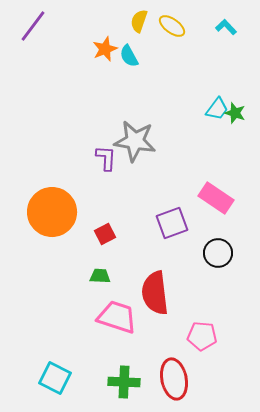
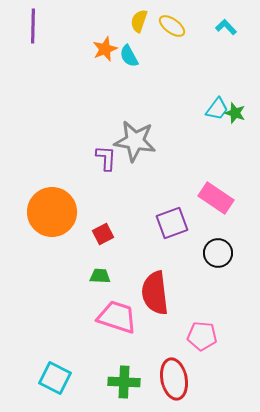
purple line: rotated 36 degrees counterclockwise
red square: moved 2 px left
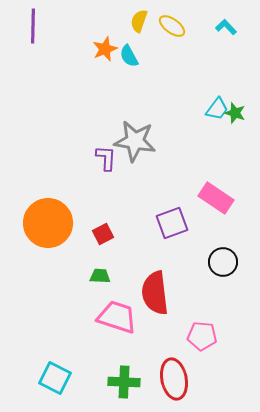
orange circle: moved 4 px left, 11 px down
black circle: moved 5 px right, 9 px down
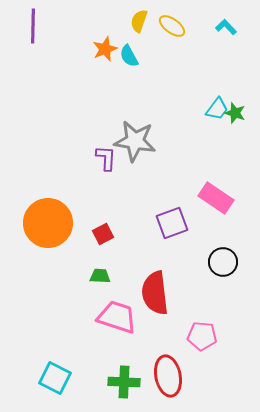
red ellipse: moved 6 px left, 3 px up
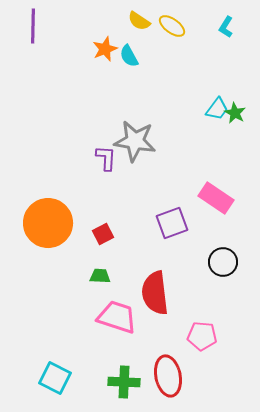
yellow semicircle: rotated 75 degrees counterclockwise
cyan L-shape: rotated 105 degrees counterclockwise
green star: rotated 10 degrees clockwise
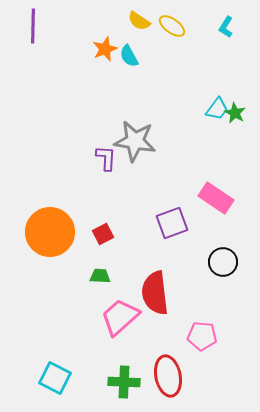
orange circle: moved 2 px right, 9 px down
pink trapezoid: moved 3 px right; rotated 60 degrees counterclockwise
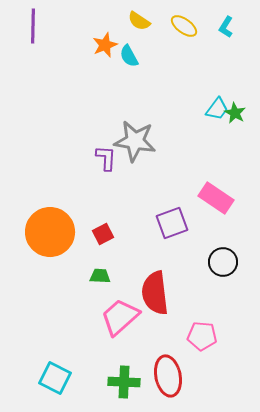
yellow ellipse: moved 12 px right
orange star: moved 4 px up
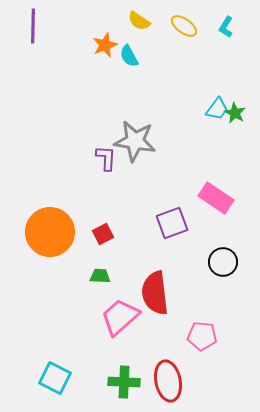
red ellipse: moved 5 px down
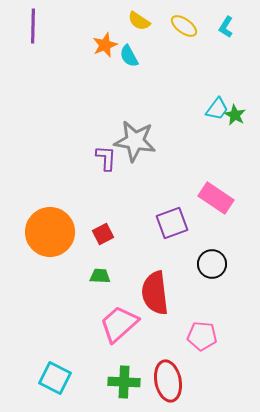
green star: moved 2 px down
black circle: moved 11 px left, 2 px down
pink trapezoid: moved 1 px left, 7 px down
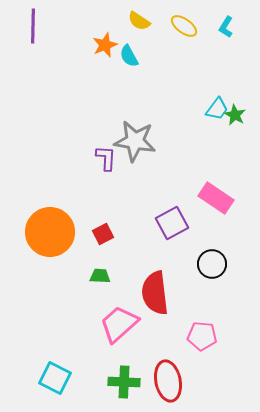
purple square: rotated 8 degrees counterclockwise
